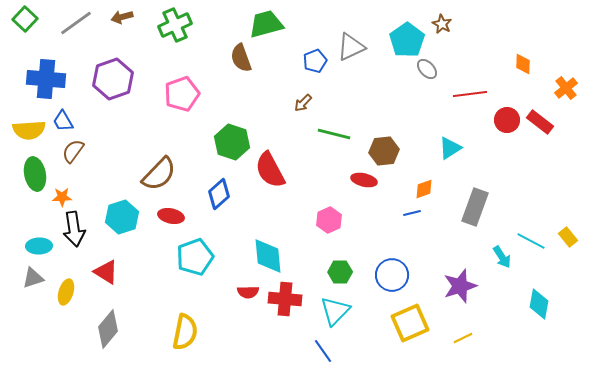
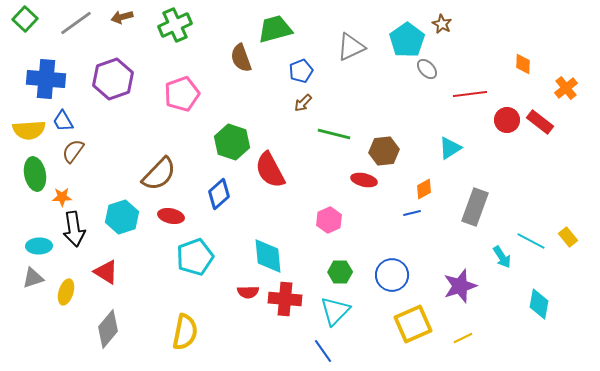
green trapezoid at (266, 24): moved 9 px right, 5 px down
blue pentagon at (315, 61): moved 14 px left, 10 px down
orange diamond at (424, 189): rotated 10 degrees counterclockwise
yellow square at (410, 323): moved 3 px right, 1 px down
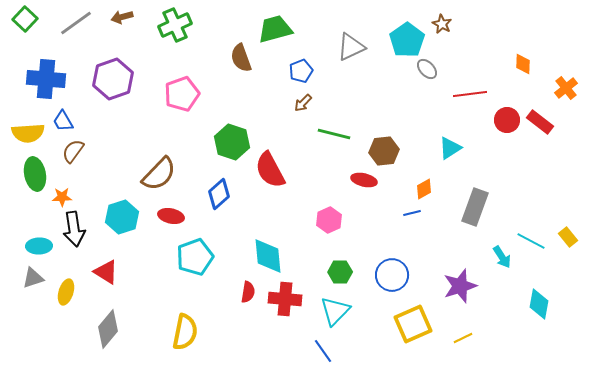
yellow semicircle at (29, 130): moved 1 px left, 3 px down
red semicircle at (248, 292): rotated 80 degrees counterclockwise
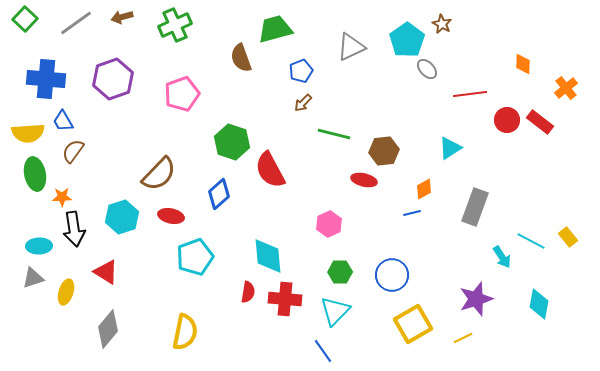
pink hexagon at (329, 220): moved 4 px down
purple star at (460, 286): moved 16 px right, 13 px down
yellow square at (413, 324): rotated 6 degrees counterclockwise
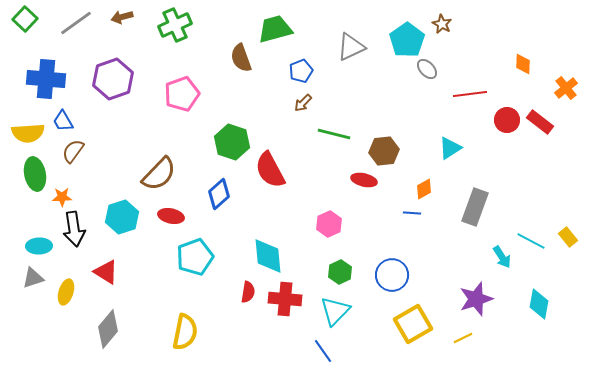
blue line at (412, 213): rotated 18 degrees clockwise
green hexagon at (340, 272): rotated 25 degrees counterclockwise
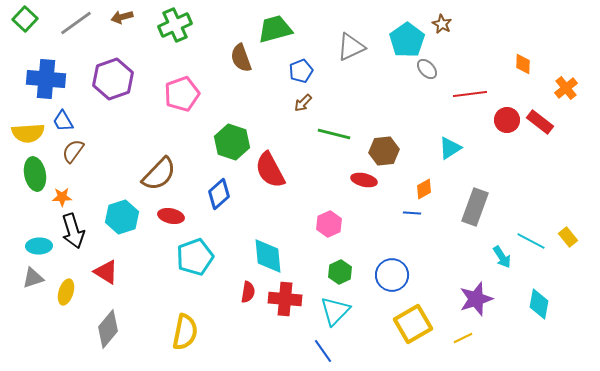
black arrow at (74, 229): moved 1 px left, 2 px down; rotated 8 degrees counterclockwise
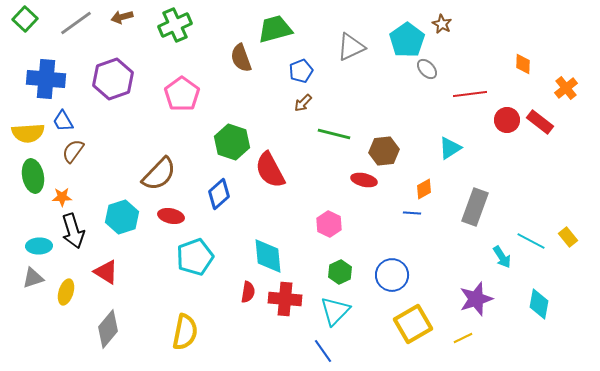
pink pentagon at (182, 94): rotated 16 degrees counterclockwise
green ellipse at (35, 174): moved 2 px left, 2 px down
pink hexagon at (329, 224): rotated 10 degrees counterclockwise
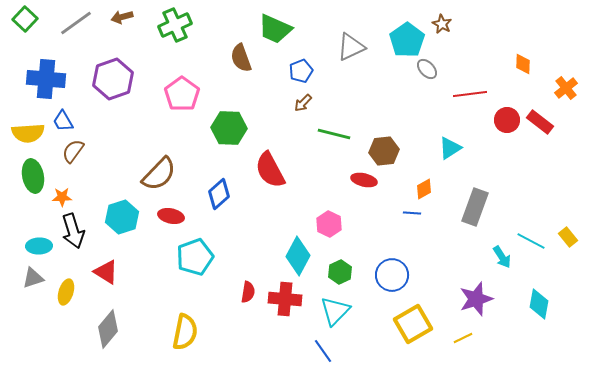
green trapezoid at (275, 29): rotated 141 degrees counterclockwise
green hexagon at (232, 142): moved 3 px left, 14 px up; rotated 16 degrees counterclockwise
cyan diamond at (268, 256): moved 30 px right; rotated 33 degrees clockwise
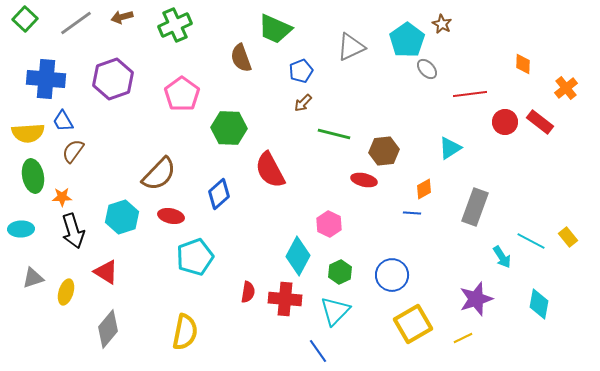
red circle at (507, 120): moved 2 px left, 2 px down
cyan ellipse at (39, 246): moved 18 px left, 17 px up
blue line at (323, 351): moved 5 px left
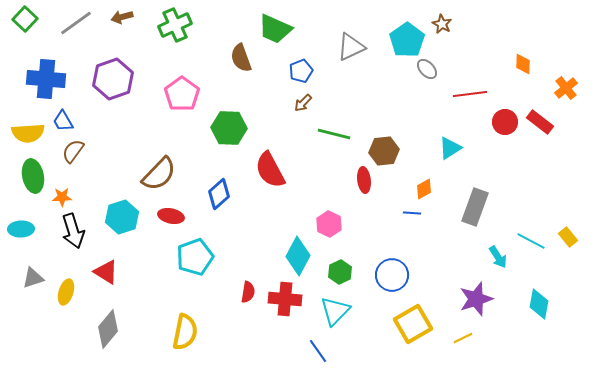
red ellipse at (364, 180): rotated 70 degrees clockwise
cyan arrow at (502, 257): moved 4 px left
